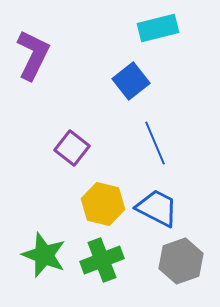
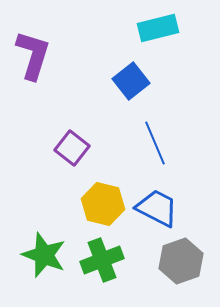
purple L-shape: rotated 9 degrees counterclockwise
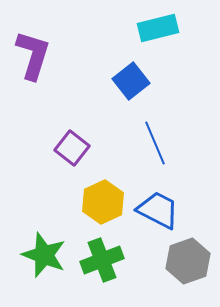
yellow hexagon: moved 2 px up; rotated 21 degrees clockwise
blue trapezoid: moved 1 px right, 2 px down
gray hexagon: moved 7 px right
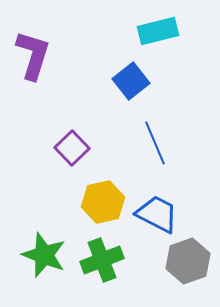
cyan rectangle: moved 3 px down
purple square: rotated 8 degrees clockwise
yellow hexagon: rotated 12 degrees clockwise
blue trapezoid: moved 1 px left, 4 px down
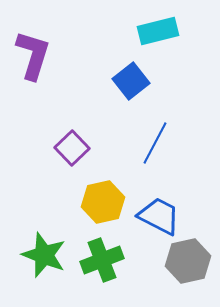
blue line: rotated 51 degrees clockwise
blue trapezoid: moved 2 px right, 2 px down
gray hexagon: rotated 6 degrees clockwise
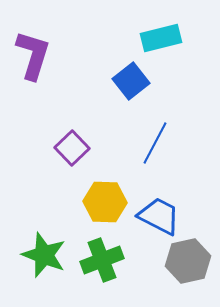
cyan rectangle: moved 3 px right, 7 px down
yellow hexagon: moved 2 px right; rotated 15 degrees clockwise
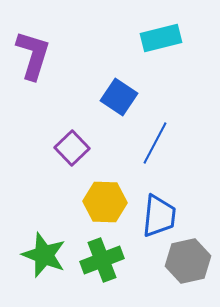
blue square: moved 12 px left, 16 px down; rotated 18 degrees counterclockwise
blue trapezoid: rotated 69 degrees clockwise
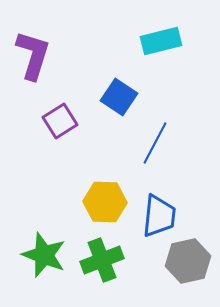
cyan rectangle: moved 3 px down
purple square: moved 12 px left, 27 px up; rotated 12 degrees clockwise
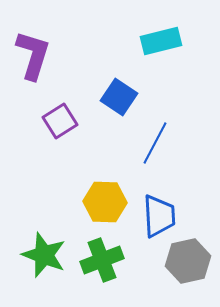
blue trapezoid: rotated 9 degrees counterclockwise
